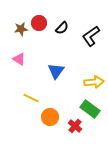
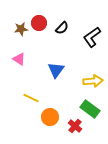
black L-shape: moved 1 px right, 1 px down
blue triangle: moved 1 px up
yellow arrow: moved 1 px left, 1 px up
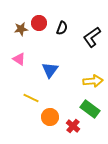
black semicircle: rotated 24 degrees counterclockwise
blue triangle: moved 6 px left
red cross: moved 2 px left
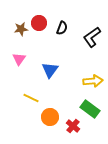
pink triangle: rotated 32 degrees clockwise
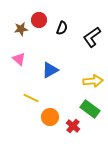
red circle: moved 3 px up
pink triangle: rotated 24 degrees counterclockwise
blue triangle: rotated 24 degrees clockwise
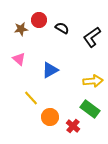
black semicircle: rotated 80 degrees counterclockwise
yellow line: rotated 21 degrees clockwise
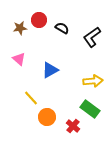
brown star: moved 1 px left, 1 px up
orange circle: moved 3 px left
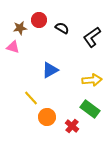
pink triangle: moved 6 px left, 12 px up; rotated 24 degrees counterclockwise
yellow arrow: moved 1 px left, 1 px up
red cross: moved 1 px left
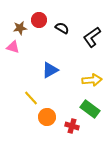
red cross: rotated 24 degrees counterclockwise
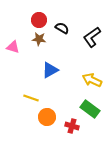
brown star: moved 19 px right, 11 px down; rotated 16 degrees clockwise
yellow arrow: rotated 150 degrees counterclockwise
yellow line: rotated 28 degrees counterclockwise
